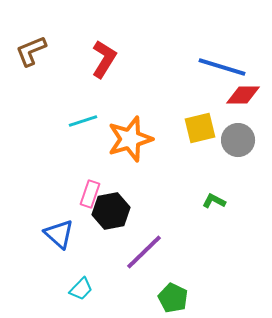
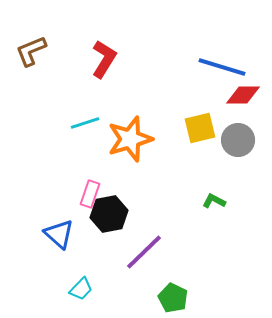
cyan line: moved 2 px right, 2 px down
black hexagon: moved 2 px left, 3 px down
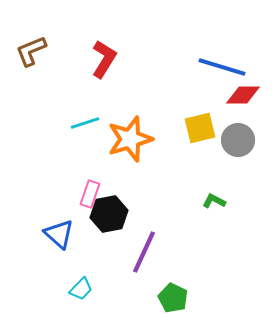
purple line: rotated 21 degrees counterclockwise
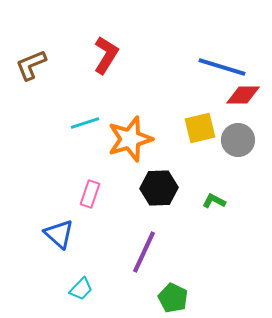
brown L-shape: moved 14 px down
red L-shape: moved 2 px right, 4 px up
black hexagon: moved 50 px right, 26 px up; rotated 9 degrees clockwise
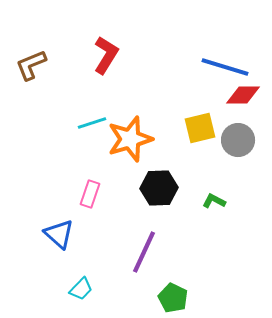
blue line: moved 3 px right
cyan line: moved 7 px right
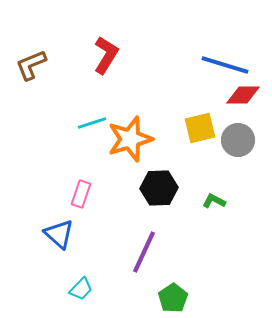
blue line: moved 2 px up
pink rectangle: moved 9 px left
green pentagon: rotated 12 degrees clockwise
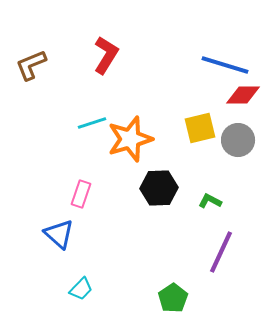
green L-shape: moved 4 px left
purple line: moved 77 px right
